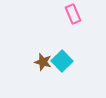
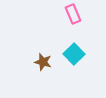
cyan square: moved 12 px right, 7 px up
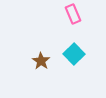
brown star: moved 2 px left, 1 px up; rotated 18 degrees clockwise
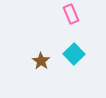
pink rectangle: moved 2 px left
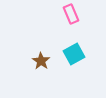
cyan square: rotated 15 degrees clockwise
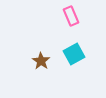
pink rectangle: moved 2 px down
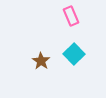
cyan square: rotated 15 degrees counterclockwise
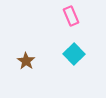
brown star: moved 15 px left
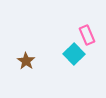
pink rectangle: moved 16 px right, 19 px down
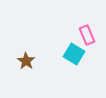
cyan square: rotated 15 degrees counterclockwise
